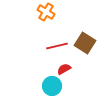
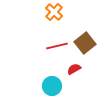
orange cross: moved 8 px right; rotated 12 degrees clockwise
brown square: rotated 20 degrees clockwise
red semicircle: moved 10 px right
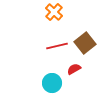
cyan circle: moved 3 px up
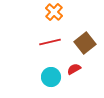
red line: moved 7 px left, 4 px up
cyan circle: moved 1 px left, 6 px up
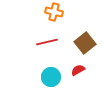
orange cross: rotated 30 degrees counterclockwise
red line: moved 3 px left
red semicircle: moved 4 px right, 1 px down
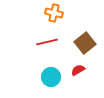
orange cross: moved 1 px down
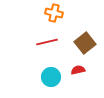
red semicircle: rotated 16 degrees clockwise
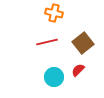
brown square: moved 2 px left
red semicircle: rotated 32 degrees counterclockwise
cyan circle: moved 3 px right
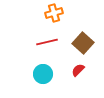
orange cross: rotated 30 degrees counterclockwise
brown square: rotated 10 degrees counterclockwise
cyan circle: moved 11 px left, 3 px up
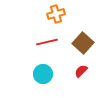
orange cross: moved 2 px right, 1 px down
red semicircle: moved 3 px right, 1 px down
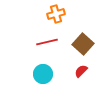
brown square: moved 1 px down
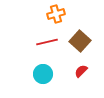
brown square: moved 3 px left, 3 px up
